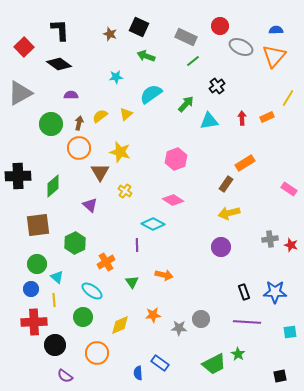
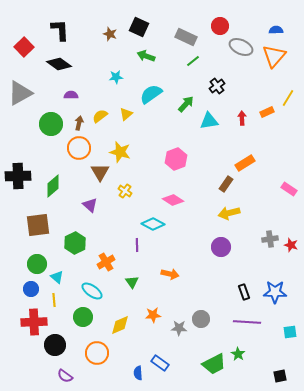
orange rectangle at (267, 117): moved 5 px up
orange arrow at (164, 275): moved 6 px right, 1 px up
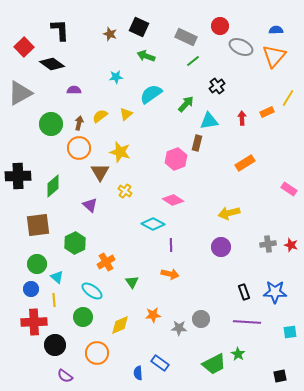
black diamond at (59, 64): moved 7 px left
purple semicircle at (71, 95): moved 3 px right, 5 px up
brown rectangle at (226, 184): moved 29 px left, 41 px up; rotated 21 degrees counterclockwise
gray cross at (270, 239): moved 2 px left, 5 px down
purple line at (137, 245): moved 34 px right
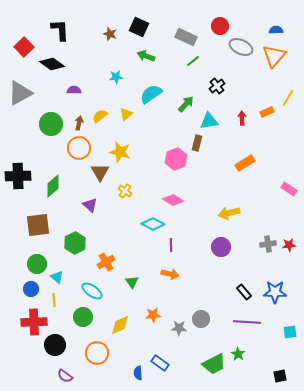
red star at (291, 245): moved 2 px left; rotated 24 degrees counterclockwise
black rectangle at (244, 292): rotated 21 degrees counterclockwise
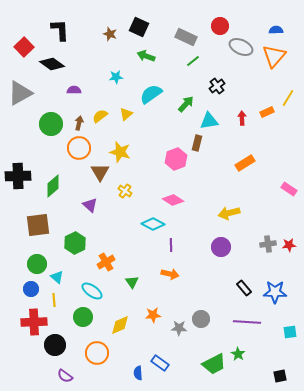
black rectangle at (244, 292): moved 4 px up
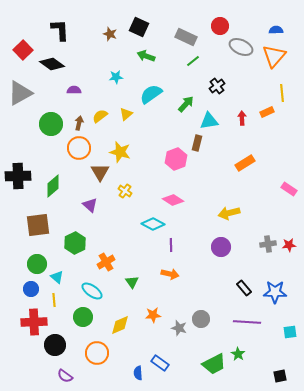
red square at (24, 47): moved 1 px left, 3 px down
yellow line at (288, 98): moved 6 px left, 5 px up; rotated 36 degrees counterclockwise
gray star at (179, 328): rotated 14 degrees clockwise
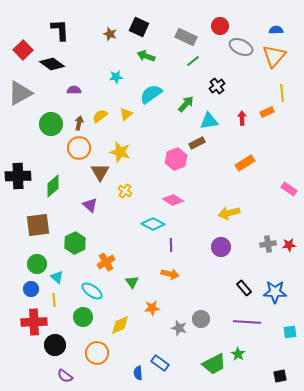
brown rectangle at (197, 143): rotated 49 degrees clockwise
orange star at (153, 315): moved 1 px left, 7 px up
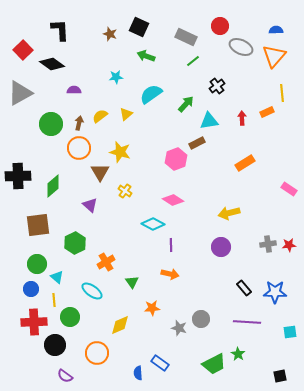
green circle at (83, 317): moved 13 px left
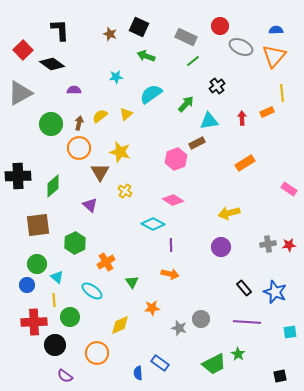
blue circle at (31, 289): moved 4 px left, 4 px up
blue star at (275, 292): rotated 20 degrees clockwise
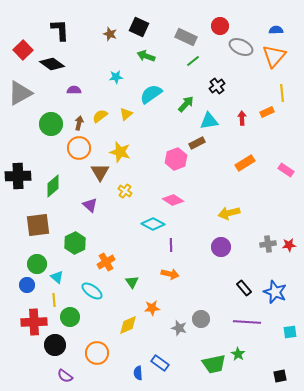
pink rectangle at (289, 189): moved 3 px left, 19 px up
yellow diamond at (120, 325): moved 8 px right
green trapezoid at (214, 364): rotated 15 degrees clockwise
